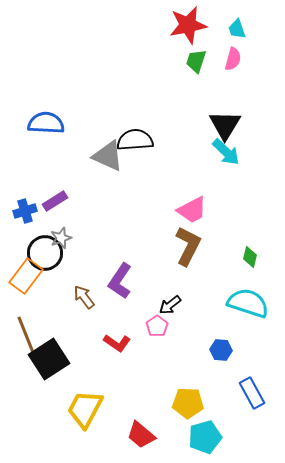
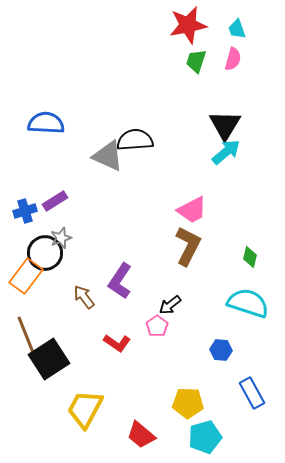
cyan arrow: rotated 84 degrees counterclockwise
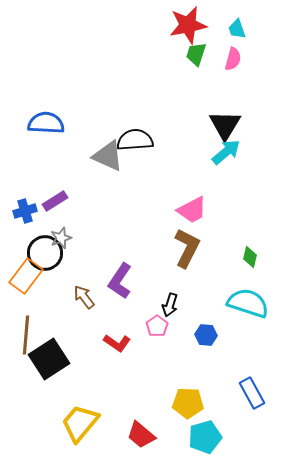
green trapezoid: moved 7 px up
brown L-shape: moved 1 px left, 2 px down
black arrow: rotated 35 degrees counterclockwise
brown line: rotated 27 degrees clockwise
blue hexagon: moved 15 px left, 15 px up
yellow trapezoid: moved 5 px left, 14 px down; rotated 12 degrees clockwise
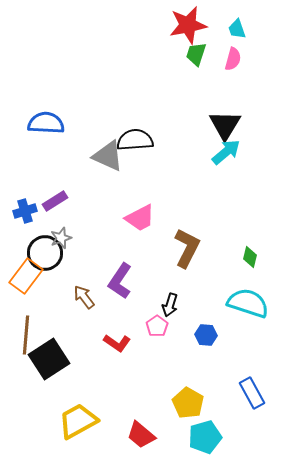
pink trapezoid: moved 52 px left, 8 px down
yellow pentagon: rotated 28 degrees clockwise
yellow trapezoid: moved 2 px left, 2 px up; rotated 21 degrees clockwise
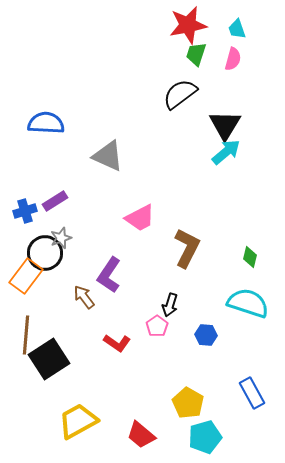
black semicircle: moved 45 px right, 46 px up; rotated 33 degrees counterclockwise
purple L-shape: moved 11 px left, 6 px up
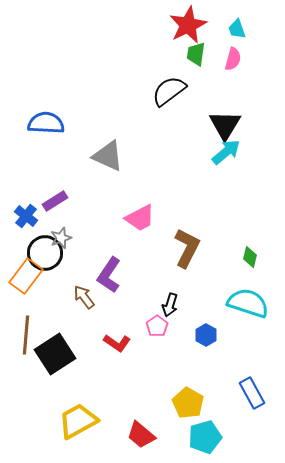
red star: rotated 15 degrees counterclockwise
green trapezoid: rotated 10 degrees counterclockwise
black semicircle: moved 11 px left, 3 px up
blue cross: moved 1 px right, 5 px down; rotated 35 degrees counterclockwise
blue hexagon: rotated 25 degrees clockwise
black square: moved 6 px right, 5 px up
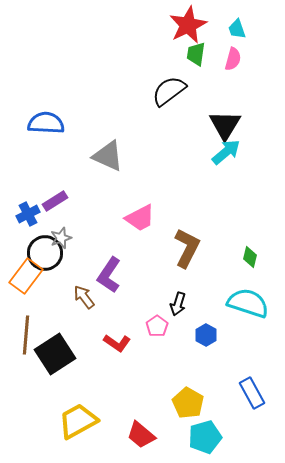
blue cross: moved 2 px right, 2 px up; rotated 25 degrees clockwise
black arrow: moved 8 px right, 1 px up
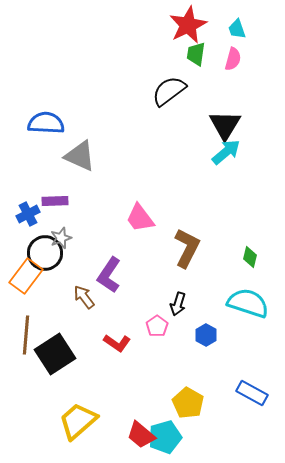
gray triangle: moved 28 px left
purple rectangle: rotated 30 degrees clockwise
pink trapezoid: rotated 80 degrees clockwise
blue rectangle: rotated 32 degrees counterclockwise
yellow trapezoid: rotated 12 degrees counterclockwise
cyan pentagon: moved 40 px left
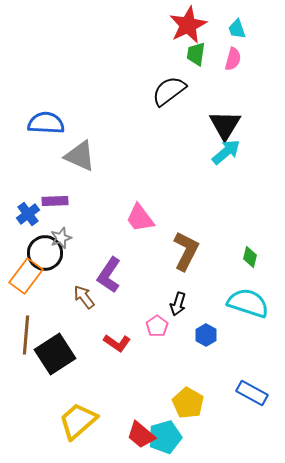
blue cross: rotated 10 degrees counterclockwise
brown L-shape: moved 1 px left, 3 px down
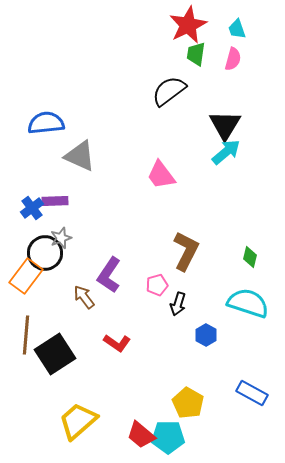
blue semicircle: rotated 9 degrees counterclockwise
blue cross: moved 4 px right, 6 px up
pink trapezoid: moved 21 px right, 43 px up
pink pentagon: moved 41 px up; rotated 20 degrees clockwise
cyan pentagon: moved 3 px right; rotated 16 degrees clockwise
